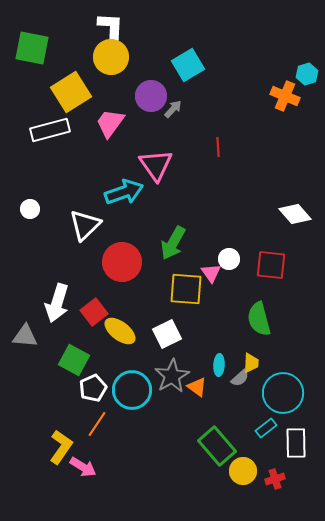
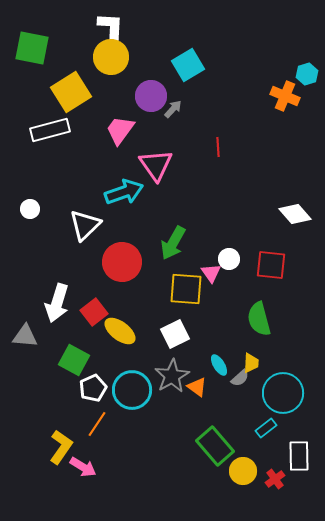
pink trapezoid at (110, 123): moved 10 px right, 7 px down
white square at (167, 334): moved 8 px right
cyan ellipse at (219, 365): rotated 35 degrees counterclockwise
white rectangle at (296, 443): moved 3 px right, 13 px down
green rectangle at (217, 446): moved 2 px left
red cross at (275, 479): rotated 18 degrees counterclockwise
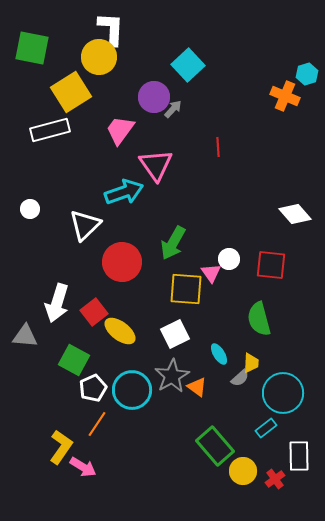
yellow circle at (111, 57): moved 12 px left
cyan square at (188, 65): rotated 12 degrees counterclockwise
purple circle at (151, 96): moved 3 px right, 1 px down
cyan ellipse at (219, 365): moved 11 px up
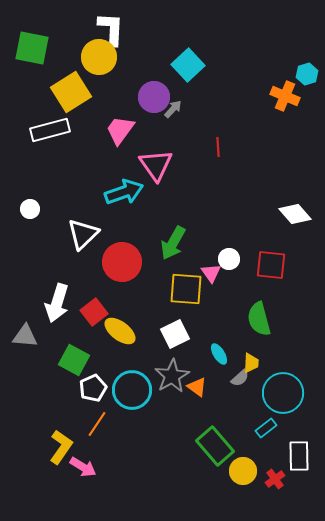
white triangle at (85, 225): moved 2 px left, 9 px down
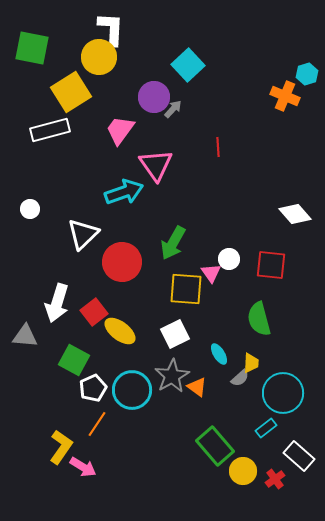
white rectangle at (299, 456): rotated 48 degrees counterclockwise
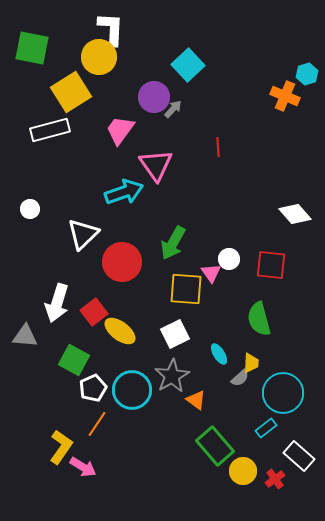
orange triangle at (197, 387): moved 1 px left, 13 px down
